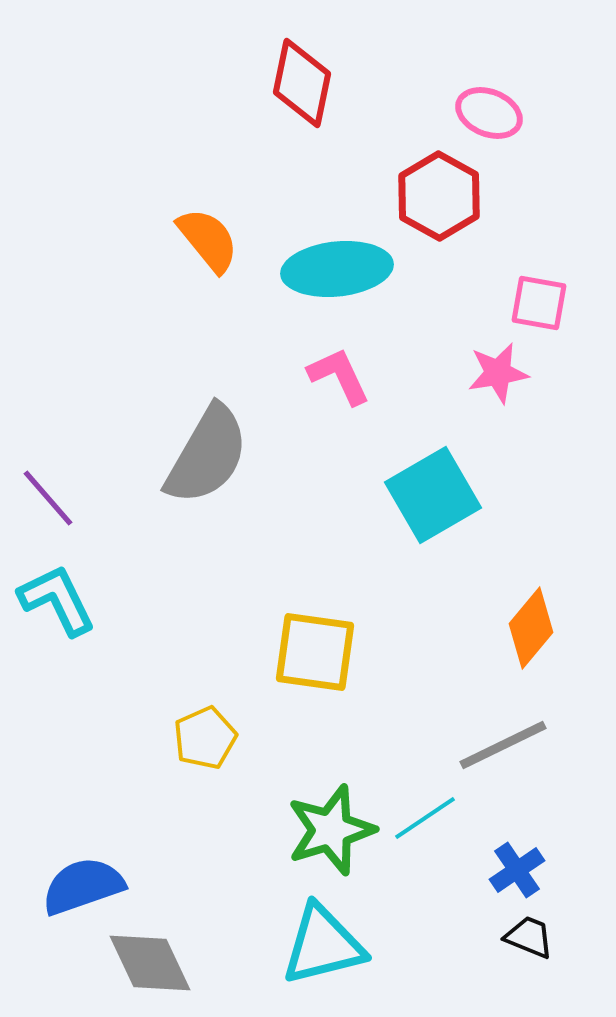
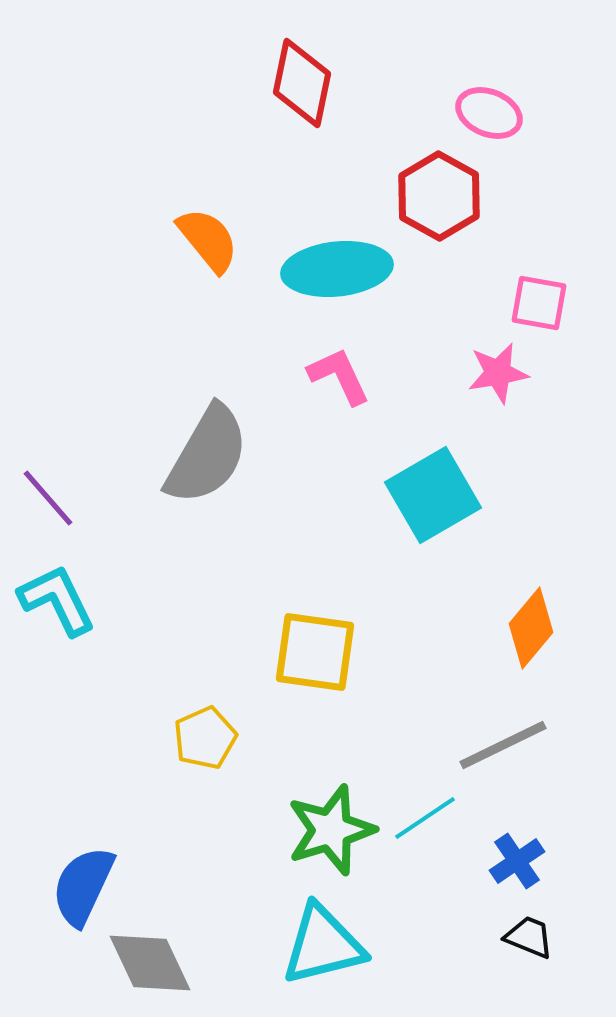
blue cross: moved 9 px up
blue semicircle: rotated 46 degrees counterclockwise
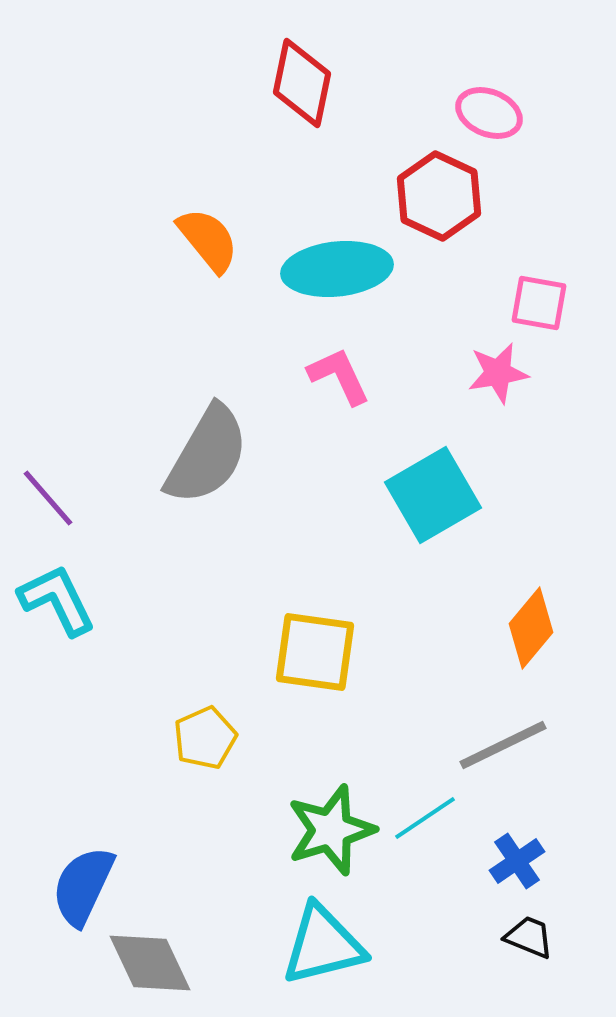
red hexagon: rotated 4 degrees counterclockwise
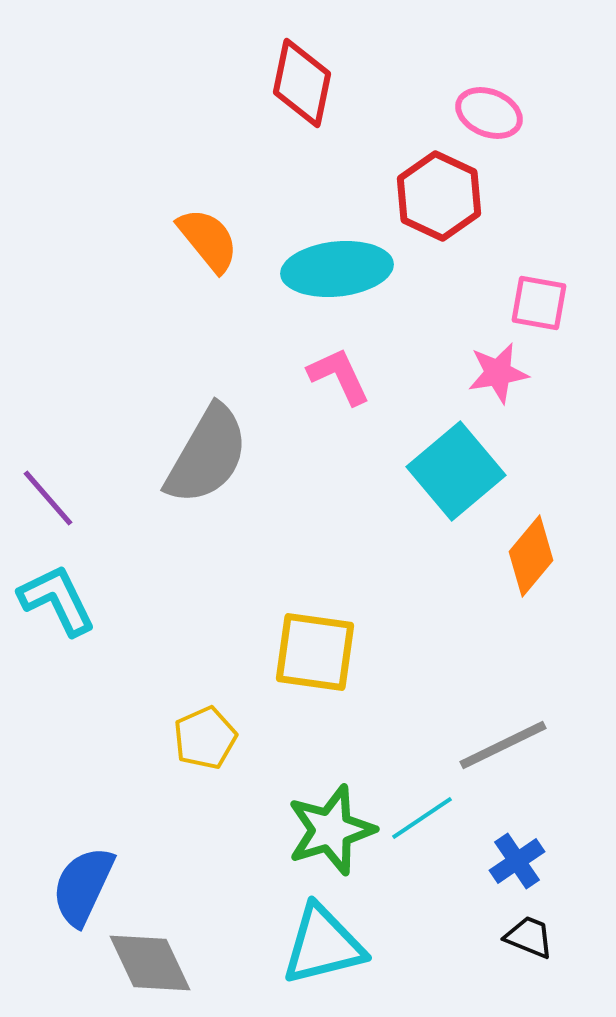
cyan square: moved 23 px right, 24 px up; rotated 10 degrees counterclockwise
orange diamond: moved 72 px up
cyan line: moved 3 px left
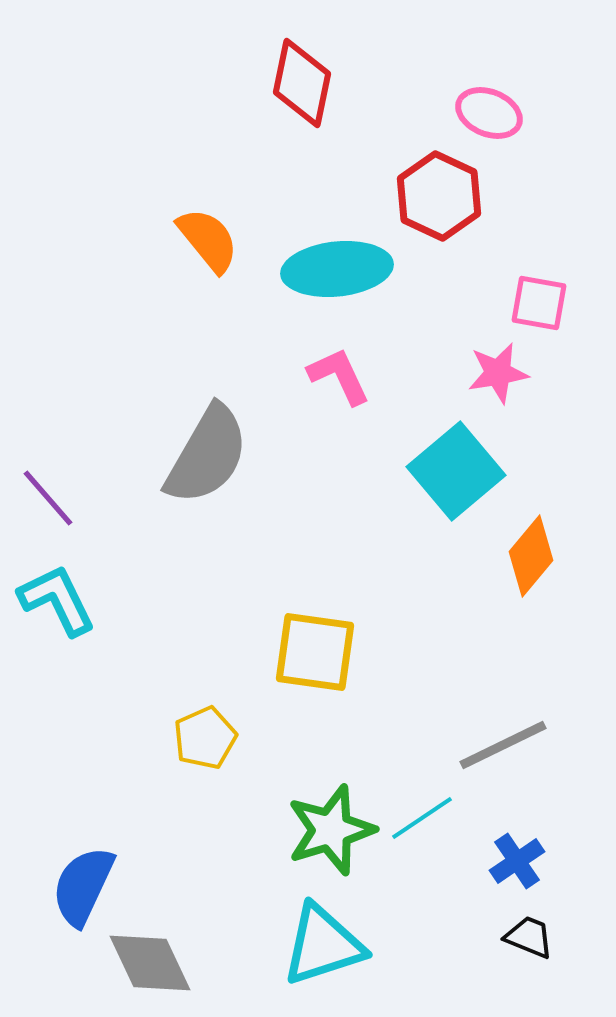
cyan triangle: rotated 4 degrees counterclockwise
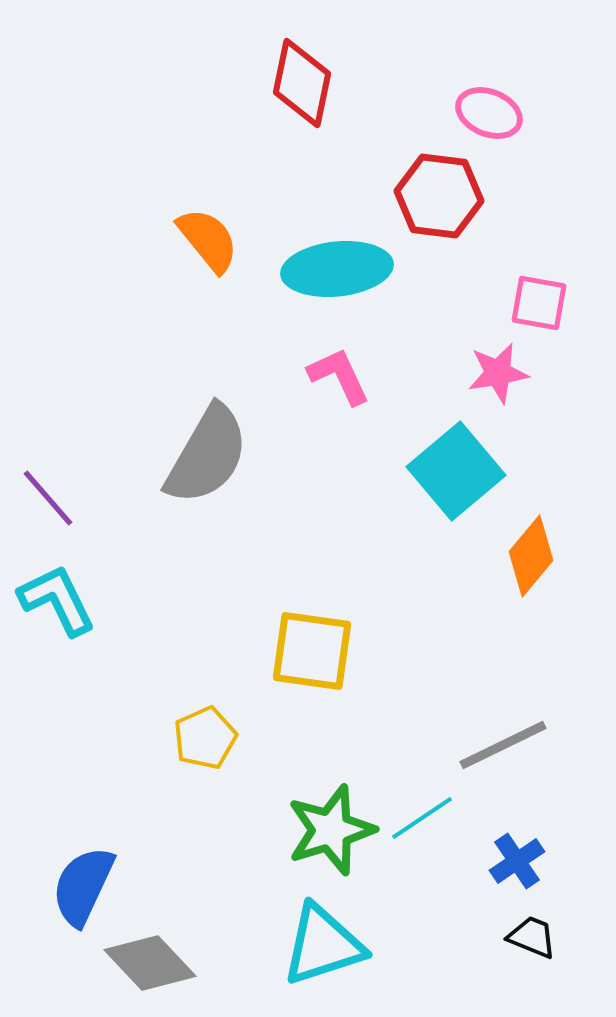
red hexagon: rotated 18 degrees counterclockwise
yellow square: moved 3 px left, 1 px up
black trapezoid: moved 3 px right
gray diamond: rotated 18 degrees counterclockwise
